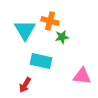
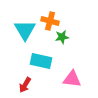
pink triangle: moved 10 px left, 3 px down
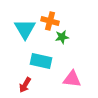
cyan triangle: moved 1 px up
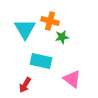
pink triangle: rotated 30 degrees clockwise
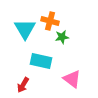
red arrow: moved 2 px left
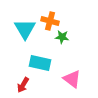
green star: rotated 16 degrees clockwise
cyan rectangle: moved 1 px left, 2 px down
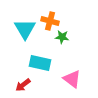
red arrow: rotated 21 degrees clockwise
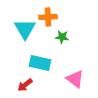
orange cross: moved 2 px left, 4 px up; rotated 18 degrees counterclockwise
pink triangle: moved 3 px right
red arrow: moved 2 px right
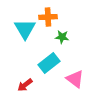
cyan rectangle: moved 9 px right; rotated 50 degrees counterclockwise
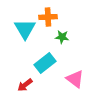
cyan rectangle: moved 4 px left
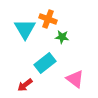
orange cross: moved 2 px down; rotated 24 degrees clockwise
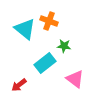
orange cross: moved 1 px right, 2 px down
cyan triangle: rotated 20 degrees counterclockwise
green star: moved 2 px right, 9 px down
red arrow: moved 6 px left
